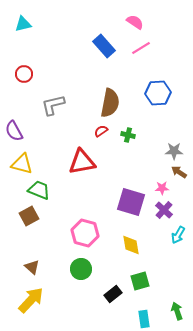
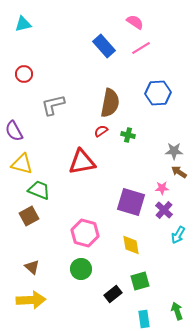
yellow arrow: rotated 44 degrees clockwise
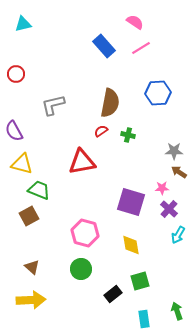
red circle: moved 8 px left
purple cross: moved 5 px right, 1 px up
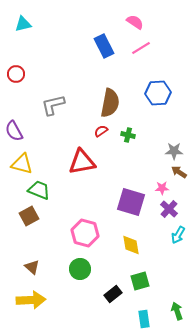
blue rectangle: rotated 15 degrees clockwise
green circle: moved 1 px left
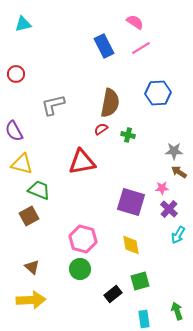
red semicircle: moved 2 px up
pink hexagon: moved 2 px left, 6 px down
